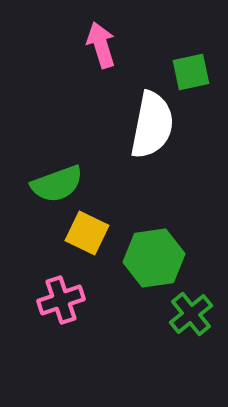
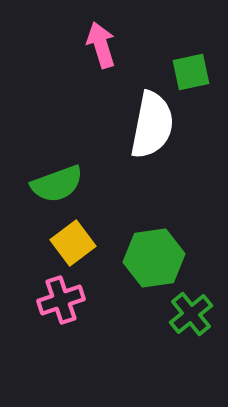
yellow square: moved 14 px left, 10 px down; rotated 27 degrees clockwise
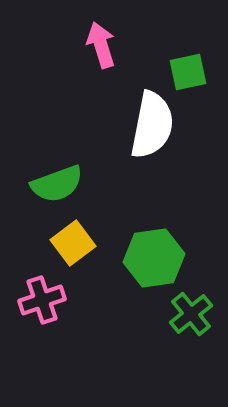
green square: moved 3 px left
pink cross: moved 19 px left
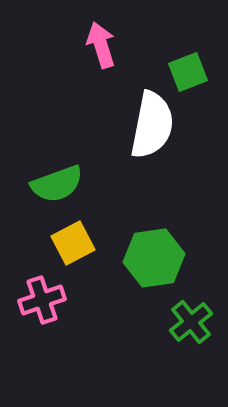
green square: rotated 9 degrees counterclockwise
yellow square: rotated 9 degrees clockwise
green cross: moved 8 px down
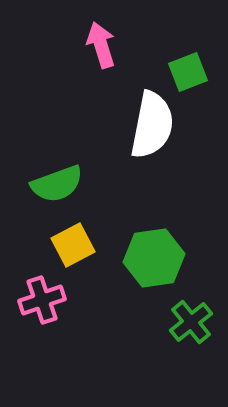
yellow square: moved 2 px down
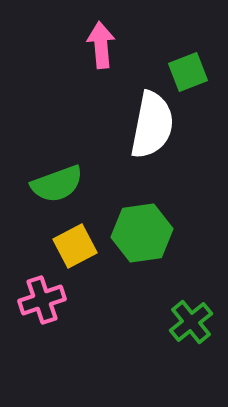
pink arrow: rotated 12 degrees clockwise
yellow square: moved 2 px right, 1 px down
green hexagon: moved 12 px left, 25 px up
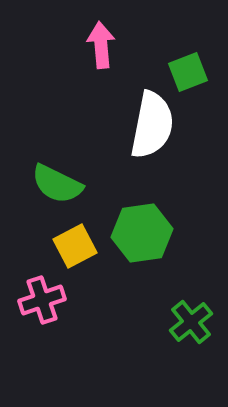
green semicircle: rotated 46 degrees clockwise
